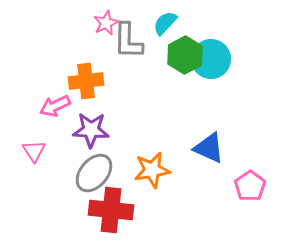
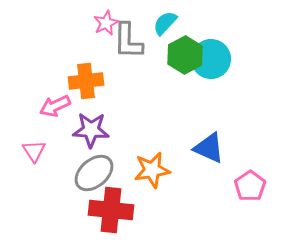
gray ellipse: rotated 9 degrees clockwise
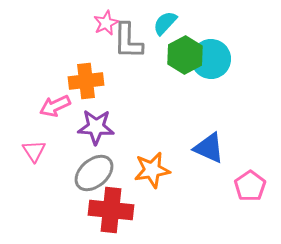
purple star: moved 5 px right, 3 px up
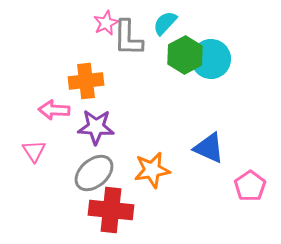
gray L-shape: moved 3 px up
pink arrow: moved 1 px left, 4 px down; rotated 28 degrees clockwise
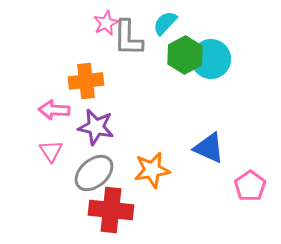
purple star: rotated 9 degrees clockwise
pink triangle: moved 17 px right
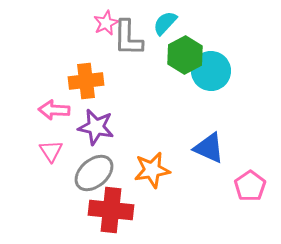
cyan circle: moved 12 px down
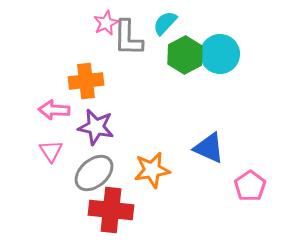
cyan circle: moved 9 px right, 17 px up
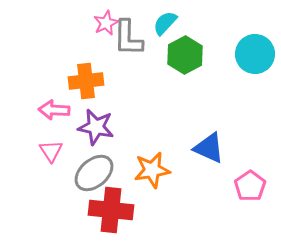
cyan circle: moved 35 px right
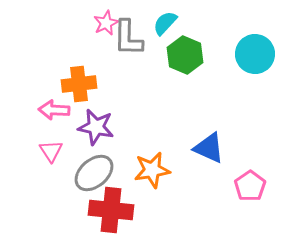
green hexagon: rotated 9 degrees counterclockwise
orange cross: moved 7 px left, 3 px down
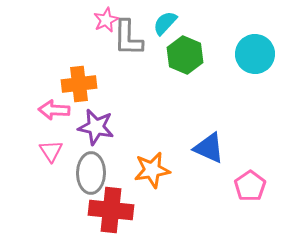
pink star: moved 3 px up
gray ellipse: moved 3 px left; rotated 48 degrees counterclockwise
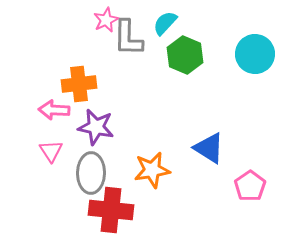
blue triangle: rotated 8 degrees clockwise
